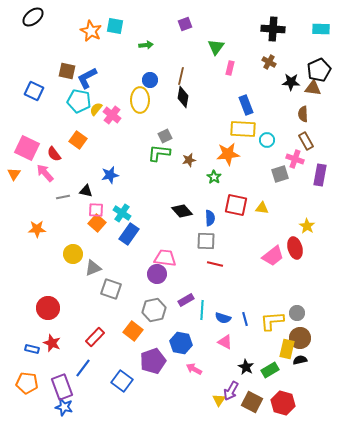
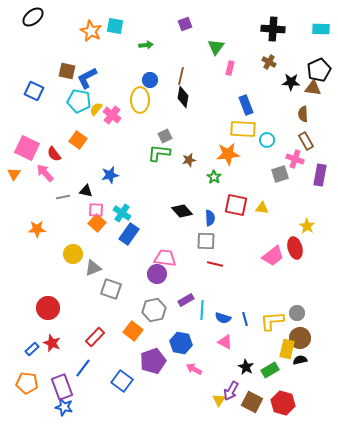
blue rectangle at (32, 349): rotated 56 degrees counterclockwise
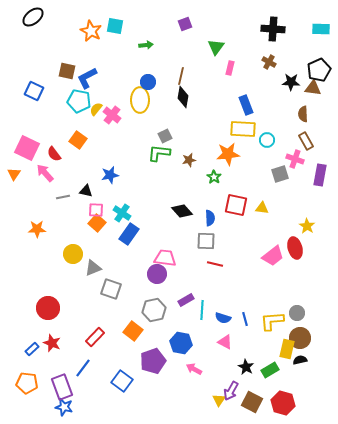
blue circle at (150, 80): moved 2 px left, 2 px down
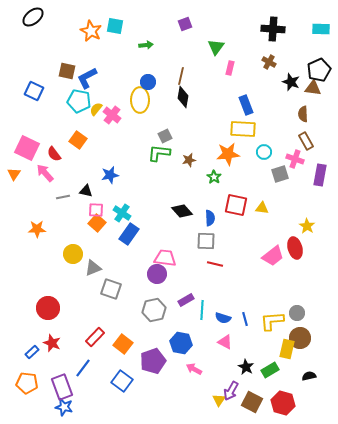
black star at (291, 82): rotated 18 degrees clockwise
cyan circle at (267, 140): moved 3 px left, 12 px down
orange square at (133, 331): moved 10 px left, 13 px down
blue rectangle at (32, 349): moved 3 px down
black semicircle at (300, 360): moved 9 px right, 16 px down
